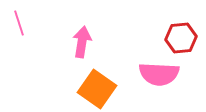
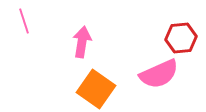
pink line: moved 5 px right, 2 px up
pink semicircle: rotated 27 degrees counterclockwise
orange square: moved 1 px left
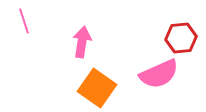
orange square: moved 1 px right, 1 px up
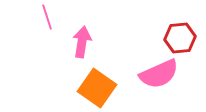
pink line: moved 23 px right, 4 px up
red hexagon: moved 1 px left
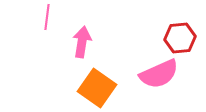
pink line: rotated 25 degrees clockwise
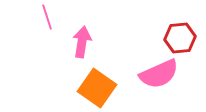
pink line: rotated 25 degrees counterclockwise
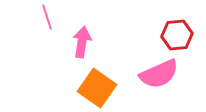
red hexagon: moved 3 px left, 3 px up
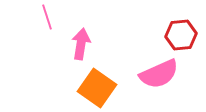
red hexagon: moved 4 px right
pink arrow: moved 1 px left, 2 px down
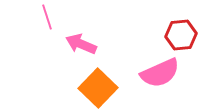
pink arrow: rotated 76 degrees counterclockwise
pink semicircle: moved 1 px right, 1 px up
orange square: moved 1 px right; rotated 9 degrees clockwise
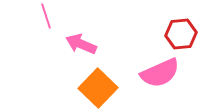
pink line: moved 1 px left, 1 px up
red hexagon: moved 1 px up
